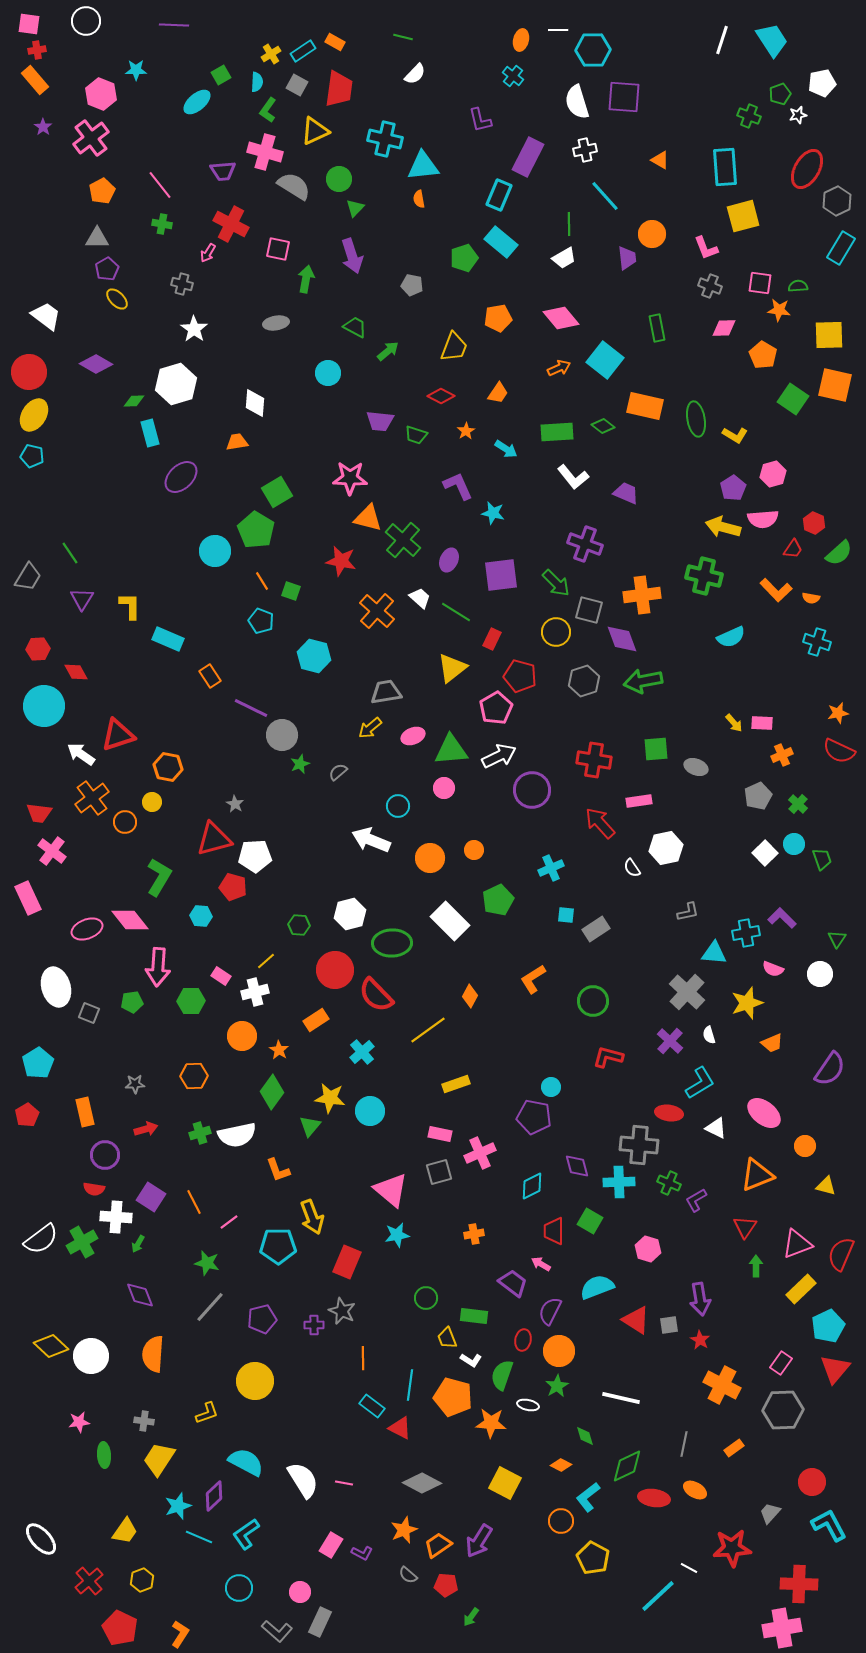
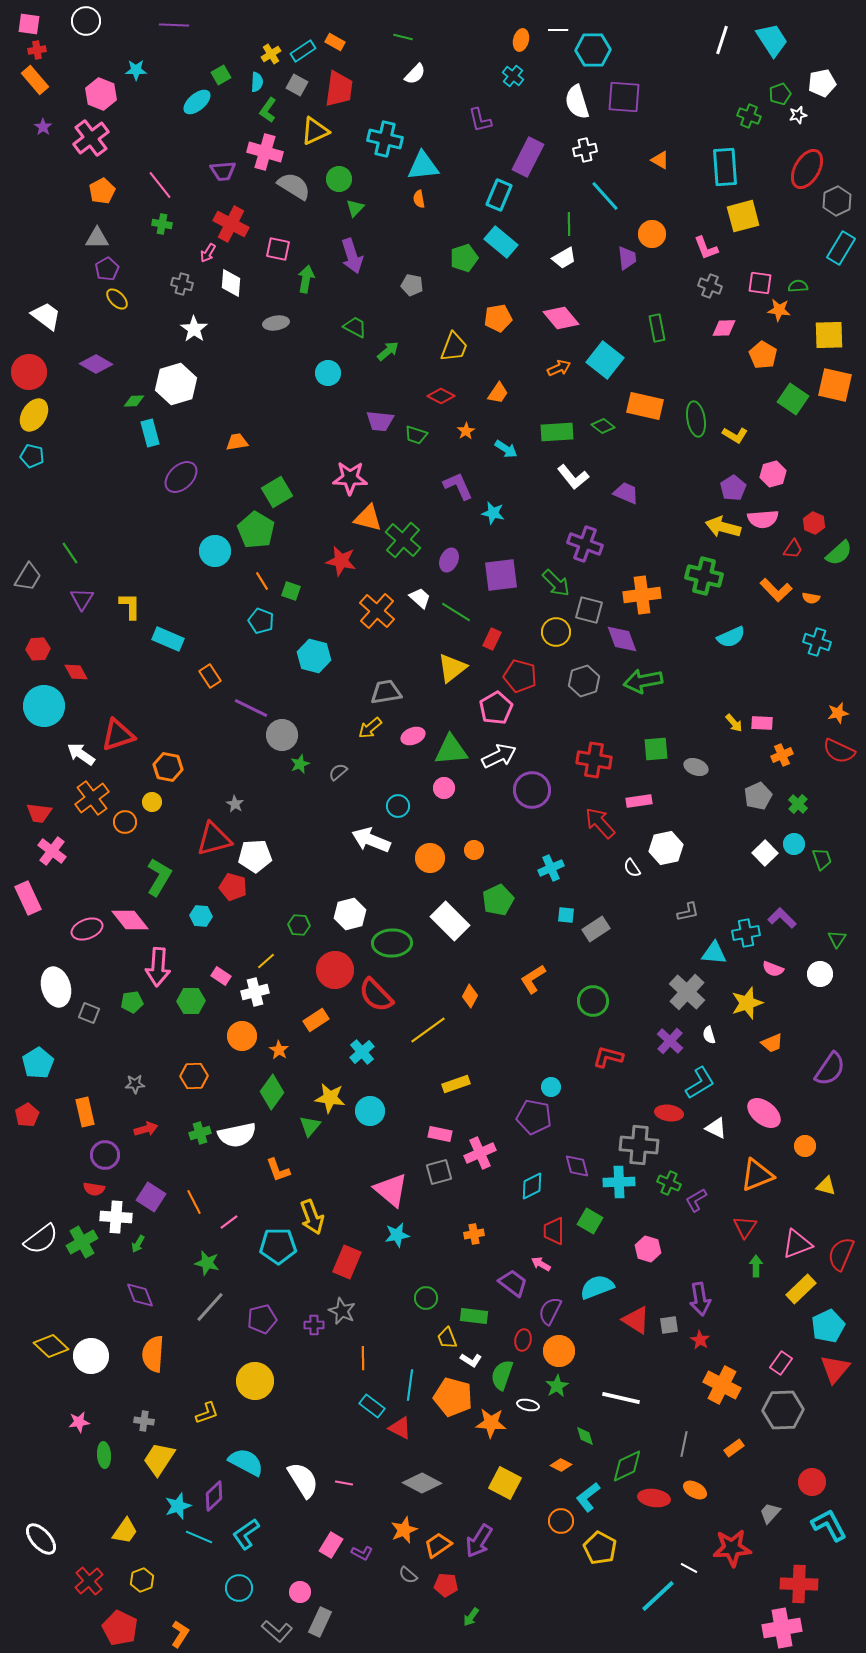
white diamond at (255, 403): moved 24 px left, 120 px up
yellow pentagon at (593, 1558): moved 7 px right, 10 px up
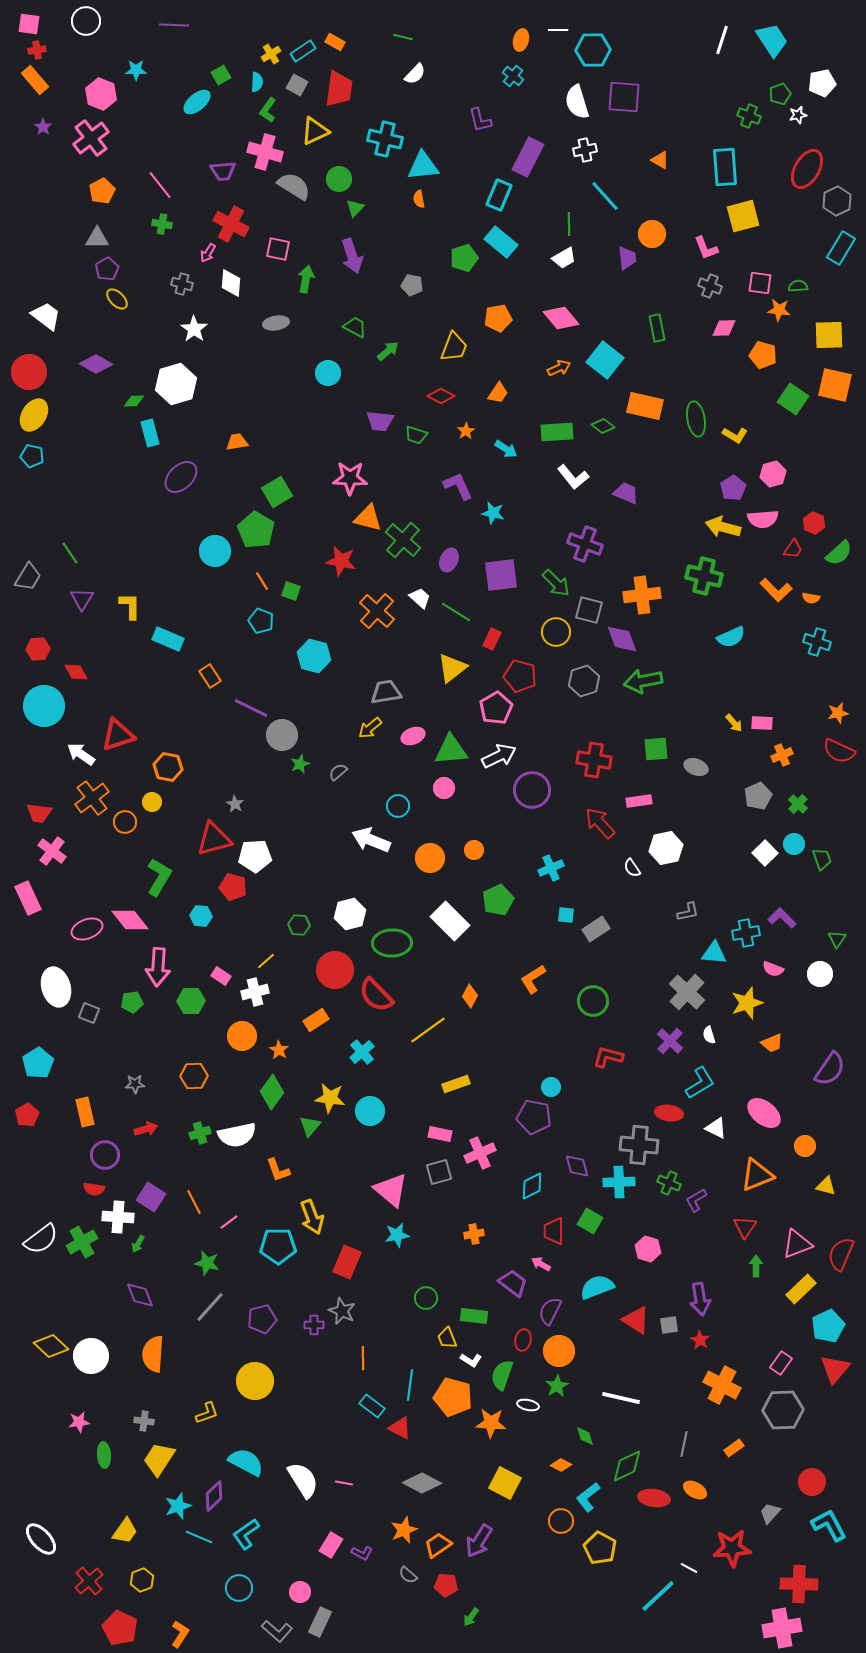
orange pentagon at (763, 355): rotated 16 degrees counterclockwise
white cross at (116, 1217): moved 2 px right
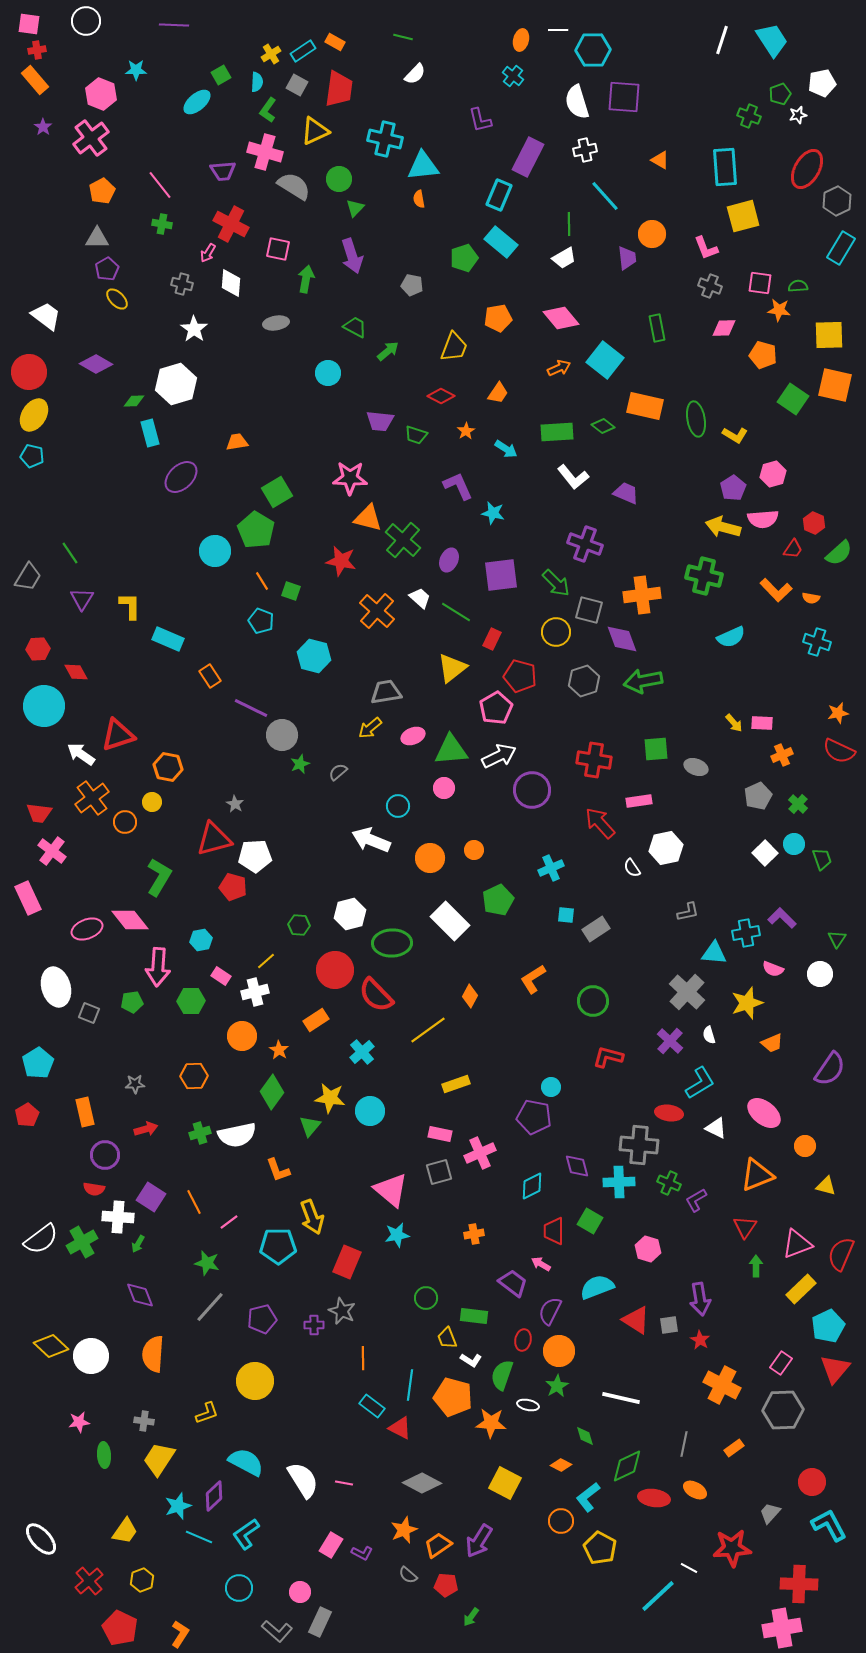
cyan hexagon at (201, 916): moved 24 px down; rotated 15 degrees counterclockwise
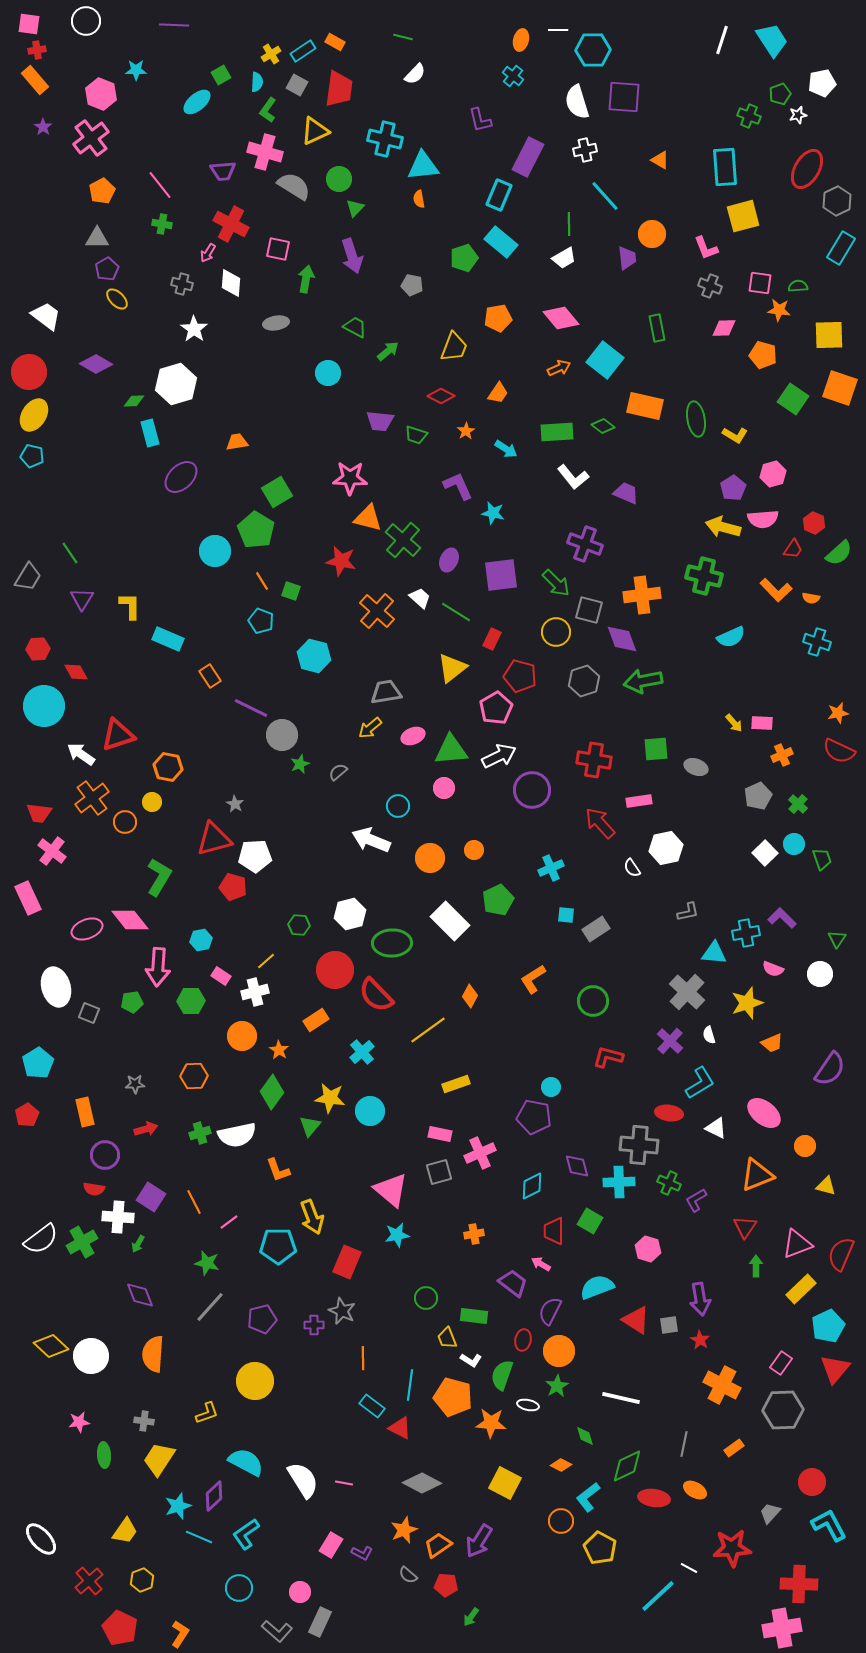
orange square at (835, 385): moved 5 px right, 3 px down; rotated 6 degrees clockwise
